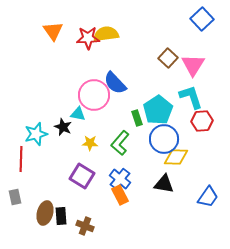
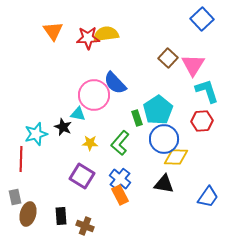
cyan L-shape: moved 16 px right, 6 px up
brown ellipse: moved 17 px left, 1 px down
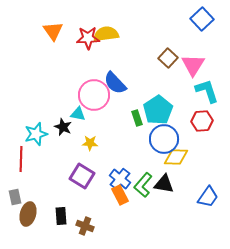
green L-shape: moved 23 px right, 42 px down
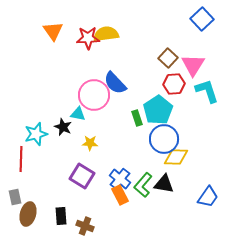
red hexagon: moved 28 px left, 37 px up
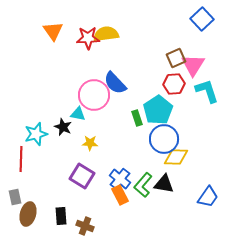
brown square: moved 8 px right; rotated 24 degrees clockwise
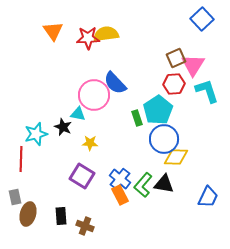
blue trapezoid: rotated 10 degrees counterclockwise
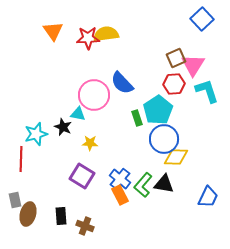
blue semicircle: moved 7 px right
gray rectangle: moved 3 px down
